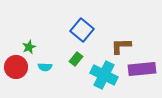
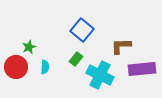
cyan semicircle: rotated 88 degrees counterclockwise
cyan cross: moved 4 px left
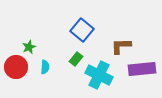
cyan cross: moved 1 px left
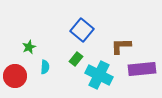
red circle: moved 1 px left, 9 px down
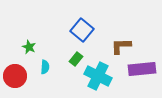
green star: rotated 24 degrees counterclockwise
cyan cross: moved 1 px left, 1 px down
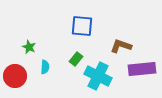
blue square: moved 4 px up; rotated 35 degrees counterclockwise
brown L-shape: rotated 20 degrees clockwise
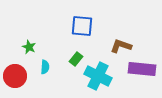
purple rectangle: rotated 12 degrees clockwise
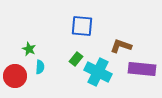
green star: moved 2 px down
cyan semicircle: moved 5 px left
cyan cross: moved 4 px up
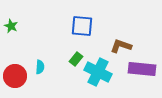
green star: moved 18 px left, 23 px up
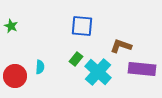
cyan cross: rotated 16 degrees clockwise
